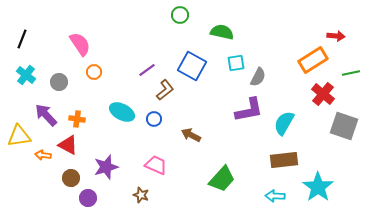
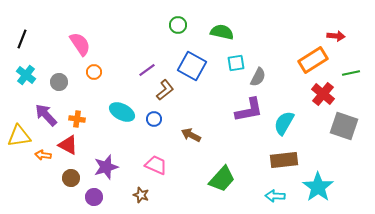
green circle: moved 2 px left, 10 px down
purple circle: moved 6 px right, 1 px up
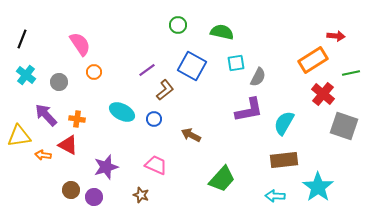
brown circle: moved 12 px down
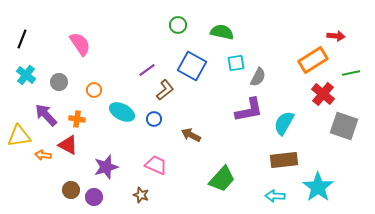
orange circle: moved 18 px down
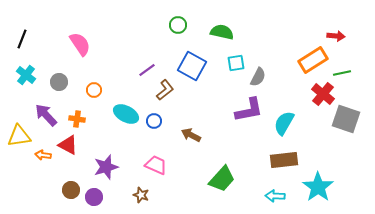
green line: moved 9 px left
cyan ellipse: moved 4 px right, 2 px down
blue circle: moved 2 px down
gray square: moved 2 px right, 7 px up
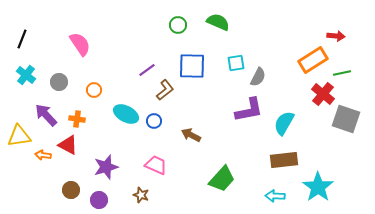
green semicircle: moved 4 px left, 10 px up; rotated 10 degrees clockwise
blue square: rotated 28 degrees counterclockwise
purple circle: moved 5 px right, 3 px down
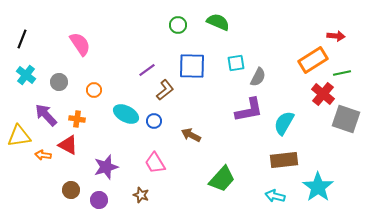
pink trapezoid: moved 1 px left, 2 px up; rotated 145 degrees counterclockwise
cyan arrow: rotated 12 degrees clockwise
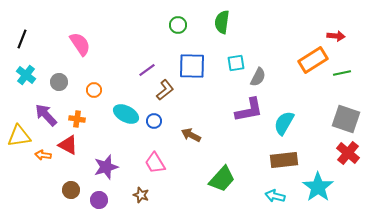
green semicircle: moved 4 px right; rotated 105 degrees counterclockwise
red cross: moved 25 px right, 59 px down
